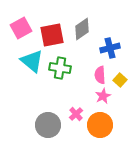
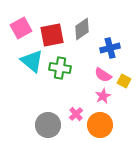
pink semicircle: moved 3 px right; rotated 54 degrees counterclockwise
yellow square: moved 4 px right, 1 px down; rotated 16 degrees counterclockwise
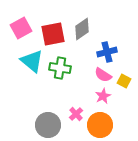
red square: moved 1 px right, 1 px up
blue cross: moved 3 px left, 4 px down
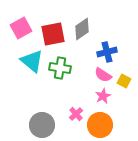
gray circle: moved 6 px left
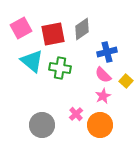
pink semicircle: rotated 12 degrees clockwise
yellow square: moved 2 px right; rotated 16 degrees clockwise
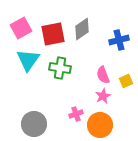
blue cross: moved 12 px right, 12 px up
cyan triangle: moved 4 px left, 1 px up; rotated 25 degrees clockwise
pink semicircle: rotated 24 degrees clockwise
yellow square: rotated 24 degrees clockwise
pink cross: rotated 24 degrees clockwise
gray circle: moved 8 px left, 1 px up
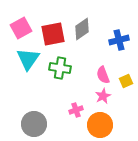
cyan triangle: moved 1 px up
pink cross: moved 4 px up
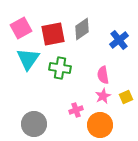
blue cross: rotated 24 degrees counterclockwise
pink semicircle: rotated 12 degrees clockwise
yellow square: moved 16 px down
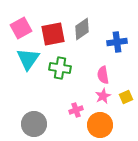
blue cross: moved 2 px left, 2 px down; rotated 30 degrees clockwise
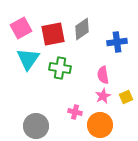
pink cross: moved 1 px left, 2 px down; rotated 32 degrees clockwise
gray circle: moved 2 px right, 2 px down
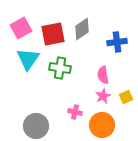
orange circle: moved 2 px right
